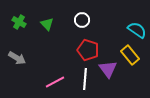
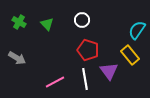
cyan semicircle: rotated 90 degrees counterclockwise
purple triangle: moved 1 px right, 2 px down
white line: rotated 15 degrees counterclockwise
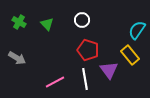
purple triangle: moved 1 px up
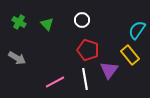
purple triangle: rotated 12 degrees clockwise
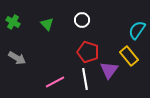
green cross: moved 6 px left
red pentagon: moved 2 px down
yellow rectangle: moved 1 px left, 1 px down
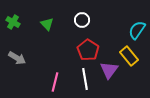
red pentagon: moved 2 px up; rotated 15 degrees clockwise
pink line: rotated 48 degrees counterclockwise
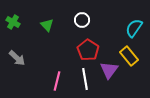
green triangle: moved 1 px down
cyan semicircle: moved 3 px left, 2 px up
gray arrow: rotated 12 degrees clockwise
pink line: moved 2 px right, 1 px up
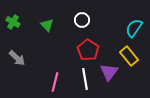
purple triangle: moved 2 px down
pink line: moved 2 px left, 1 px down
